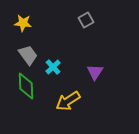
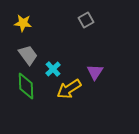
cyan cross: moved 2 px down
yellow arrow: moved 1 px right, 12 px up
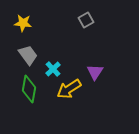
green diamond: moved 3 px right, 3 px down; rotated 12 degrees clockwise
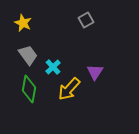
yellow star: rotated 18 degrees clockwise
cyan cross: moved 2 px up
yellow arrow: rotated 15 degrees counterclockwise
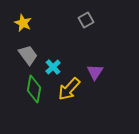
green diamond: moved 5 px right
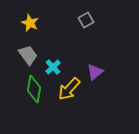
yellow star: moved 7 px right
purple triangle: rotated 18 degrees clockwise
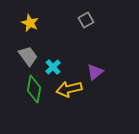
gray trapezoid: moved 1 px down
yellow arrow: rotated 35 degrees clockwise
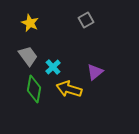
yellow arrow: rotated 30 degrees clockwise
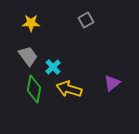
yellow star: moved 1 px right; rotated 24 degrees counterclockwise
purple triangle: moved 17 px right, 11 px down
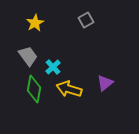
yellow star: moved 4 px right; rotated 30 degrees counterclockwise
purple triangle: moved 7 px left
